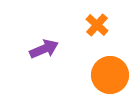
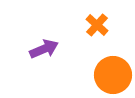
orange circle: moved 3 px right
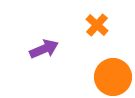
orange circle: moved 2 px down
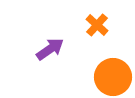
purple arrow: moved 6 px right; rotated 12 degrees counterclockwise
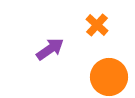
orange circle: moved 4 px left
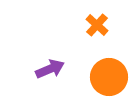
purple arrow: moved 20 px down; rotated 12 degrees clockwise
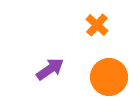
purple arrow: rotated 12 degrees counterclockwise
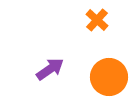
orange cross: moved 5 px up
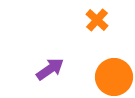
orange circle: moved 5 px right
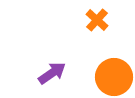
purple arrow: moved 2 px right, 4 px down
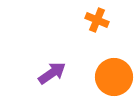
orange cross: rotated 20 degrees counterclockwise
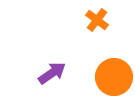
orange cross: rotated 15 degrees clockwise
